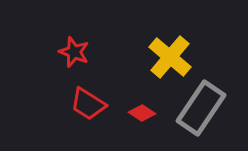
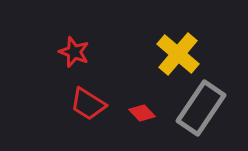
yellow cross: moved 8 px right, 3 px up
red diamond: rotated 12 degrees clockwise
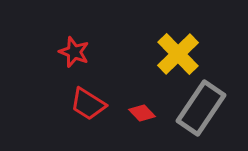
yellow cross: rotated 6 degrees clockwise
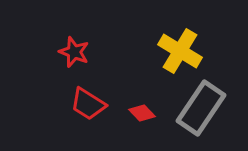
yellow cross: moved 2 px right, 3 px up; rotated 15 degrees counterclockwise
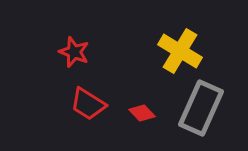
gray rectangle: rotated 10 degrees counterclockwise
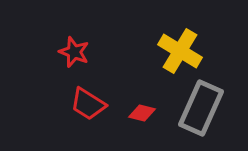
red diamond: rotated 32 degrees counterclockwise
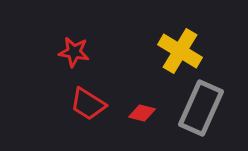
red star: rotated 12 degrees counterclockwise
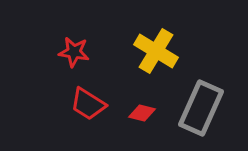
yellow cross: moved 24 px left
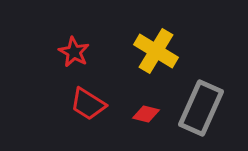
red star: rotated 20 degrees clockwise
red diamond: moved 4 px right, 1 px down
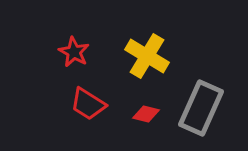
yellow cross: moved 9 px left, 5 px down
